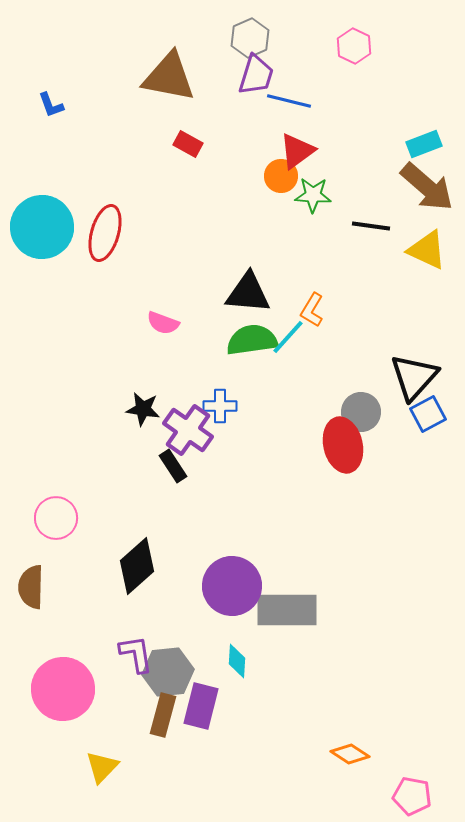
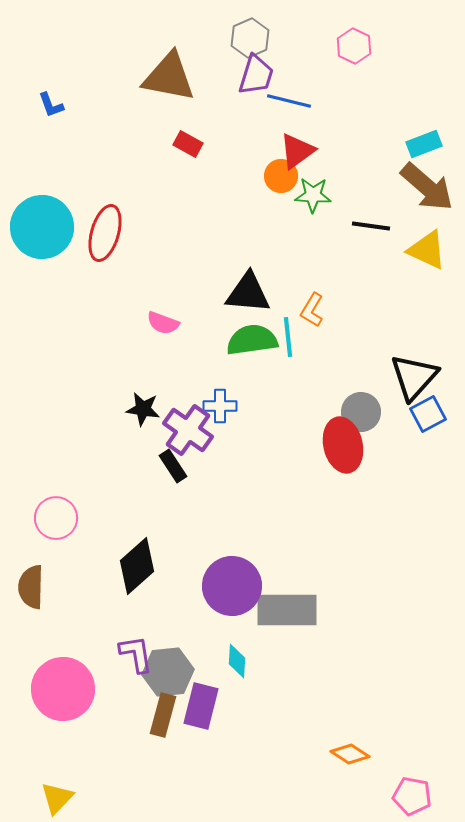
cyan line at (288, 337): rotated 48 degrees counterclockwise
yellow triangle at (102, 767): moved 45 px left, 31 px down
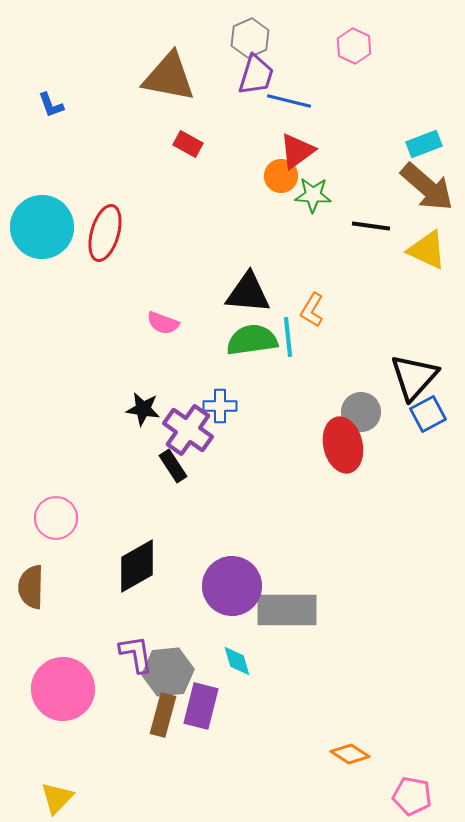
black diamond at (137, 566): rotated 12 degrees clockwise
cyan diamond at (237, 661): rotated 20 degrees counterclockwise
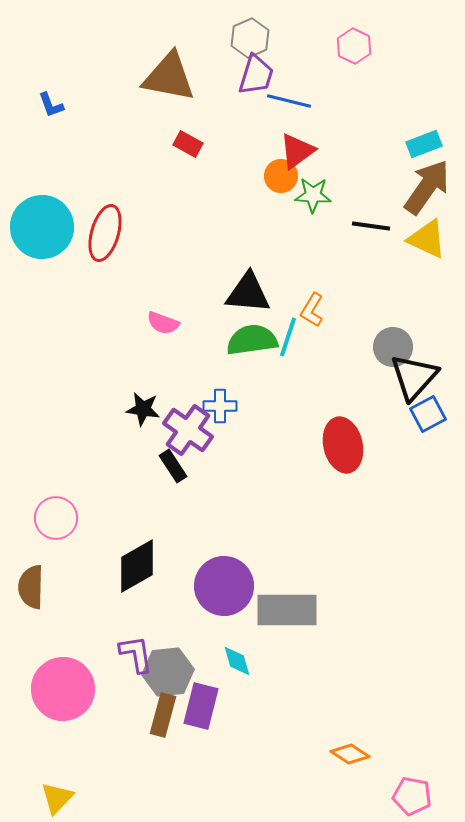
brown arrow at (427, 187): rotated 96 degrees counterclockwise
yellow triangle at (427, 250): moved 11 px up
cyan line at (288, 337): rotated 24 degrees clockwise
gray circle at (361, 412): moved 32 px right, 65 px up
purple circle at (232, 586): moved 8 px left
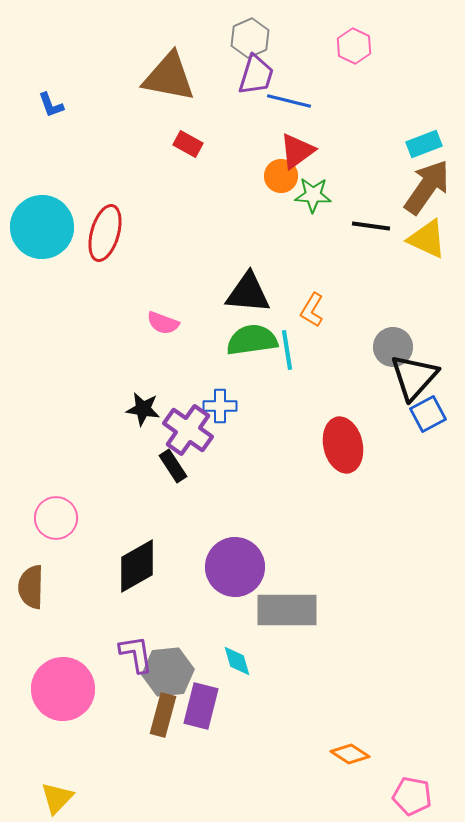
cyan line at (288, 337): moved 1 px left, 13 px down; rotated 27 degrees counterclockwise
purple circle at (224, 586): moved 11 px right, 19 px up
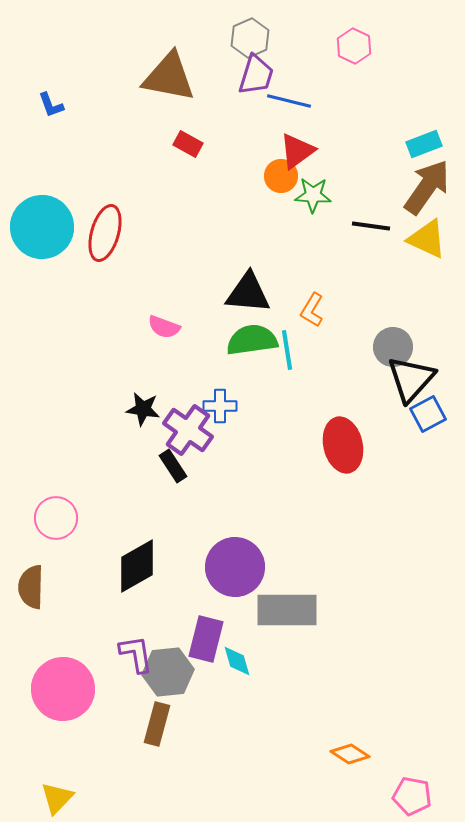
pink semicircle at (163, 323): moved 1 px right, 4 px down
black triangle at (414, 377): moved 3 px left, 2 px down
purple rectangle at (201, 706): moved 5 px right, 67 px up
brown rectangle at (163, 715): moved 6 px left, 9 px down
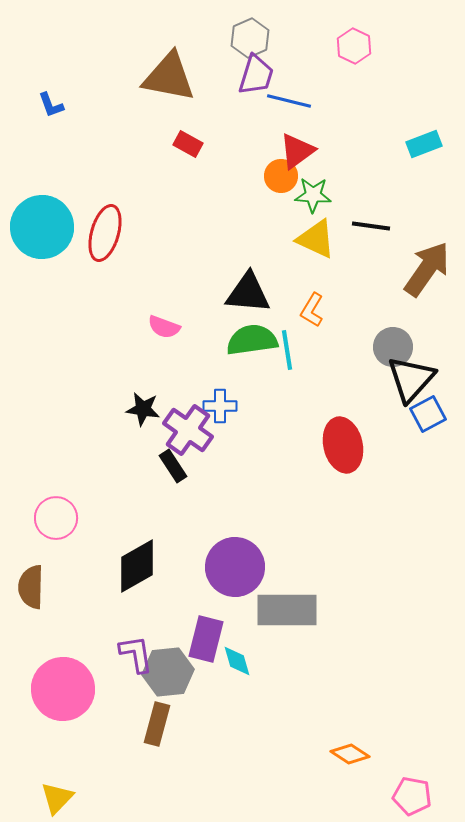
brown arrow at (427, 187): moved 82 px down
yellow triangle at (427, 239): moved 111 px left
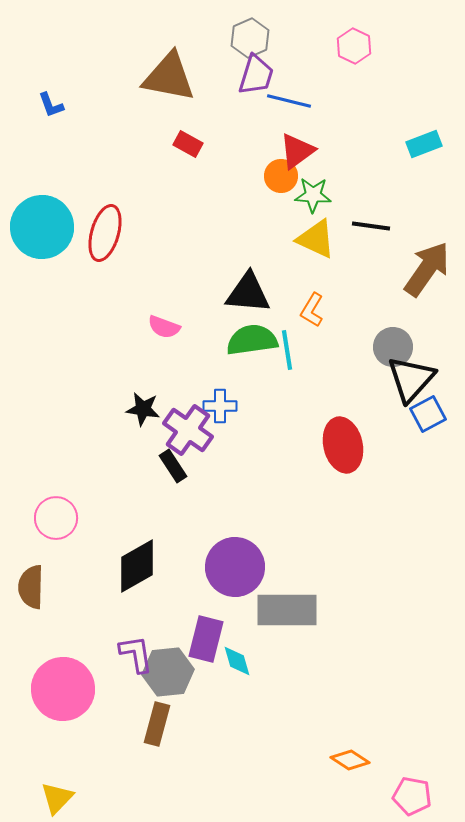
orange diamond at (350, 754): moved 6 px down
